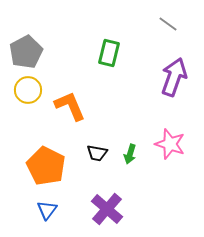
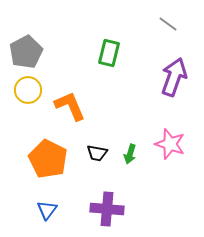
orange pentagon: moved 2 px right, 7 px up
purple cross: rotated 36 degrees counterclockwise
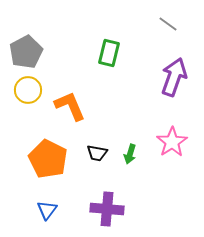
pink star: moved 2 px right, 2 px up; rotated 20 degrees clockwise
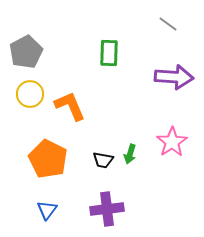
green rectangle: rotated 12 degrees counterclockwise
purple arrow: rotated 75 degrees clockwise
yellow circle: moved 2 px right, 4 px down
black trapezoid: moved 6 px right, 7 px down
purple cross: rotated 12 degrees counterclockwise
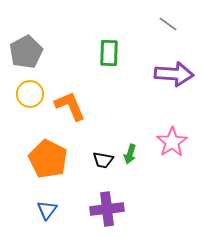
purple arrow: moved 3 px up
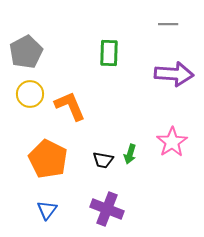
gray line: rotated 36 degrees counterclockwise
purple cross: rotated 28 degrees clockwise
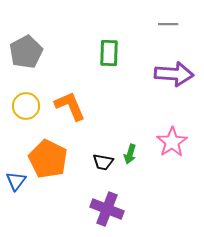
yellow circle: moved 4 px left, 12 px down
black trapezoid: moved 2 px down
blue triangle: moved 31 px left, 29 px up
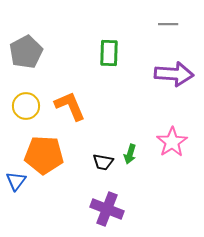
orange pentagon: moved 4 px left, 4 px up; rotated 24 degrees counterclockwise
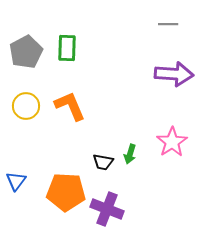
green rectangle: moved 42 px left, 5 px up
orange pentagon: moved 22 px right, 37 px down
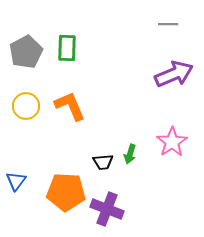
purple arrow: rotated 27 degrees counterclockwise
black trapezoid: rotated 15 degrees counterclockwise
